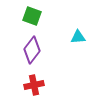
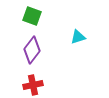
cyan triangle: rotated 14 degrees counterclockwise
red cross: moved 1 px left
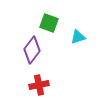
green square: moved 17 px right, 7 px down
red cross: moved 6 px right
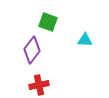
green square: moved 1 px left, 1 px up
cyan triangle: moved 7 px right, 3 px down; rotated 21 degrees clockwise
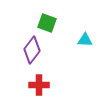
green square: moved 1 px left, 1 px down
red cross: rotated 12 degrees clockwise
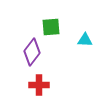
green square: moved 4 px right, 4 px down; rotated 24 degrees counterclockwise
purple diamond: moved 2 px down
